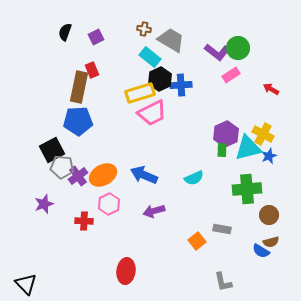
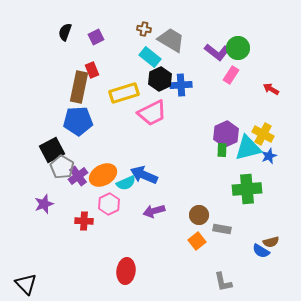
pink rectangle: rotated 24 degrees counterclockwise
yellow rectangle: moved 16 px left
gray pentagon: rotated 25 degrees clockwise
cyan semicircle: moved 68 px left, 5 px down
brown circle: moved 70 px left
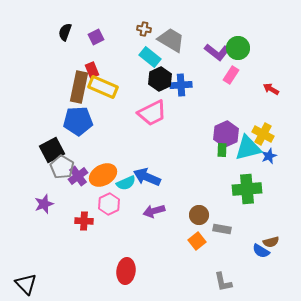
yellow rectangle: moved 21 px left, 6 px up; rotated 40 degrees clockwise
blue arrow: moved 3 px right, 2 px down
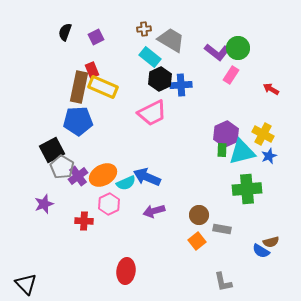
brown cross: rotated 16 degrees counterclockwise
cyan triangle: moved 6 px left, 4 px down
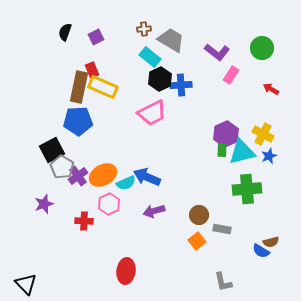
green circle: moved 24 px right
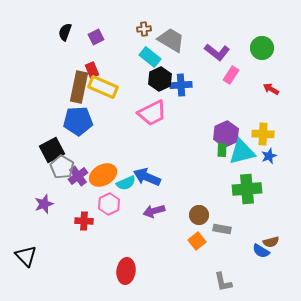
yellow cross: rotated 25 degrees counterclockwise
black triangle: moved 28 px up
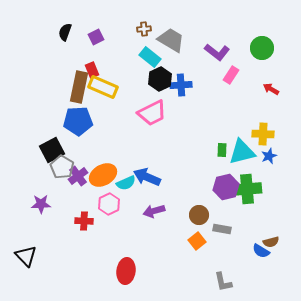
purple hexagon: moved 53 px down; rotated 10 degrees clockwise
purple star: moved 3 px left; rotated 18 degrees clockwise
